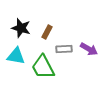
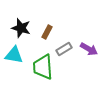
gray rectangle: rotated 28 degrees counterclockwise
cyan triangle: moved 2 px left, 1 px up
green trapezoid: rotated 24 degrees clockwise
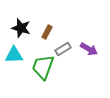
gray rectangle: moved 1 px left
cyan triangle: rotated 12 degrees counterclockwise
green trapezoid: rotated 24 degrees clockwise
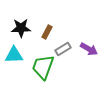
black star: rotated 18 degrees counterclockwise
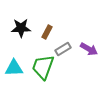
cyan triangle: moved 13 px down
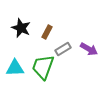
black star: rotated 24 degrees clockwise
cyan triangle: moved 1 px right
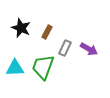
gray rectangle: moved 2 px right, 1 px up; rotated 35 degrees counterclockwise
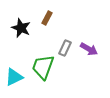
brown rectangle: moved 14 px up
cyan triangle: moved 1 px left, 9 px down; rotated 24 degrees counterclockwise
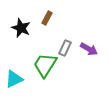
green trapezoid: moved 2 px right, 2 px up; rotated 12 degrees clockwise
cyan triangle: moved 2 px down
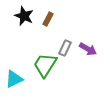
brown rectangle: moved 1 px right, 1 px down
black star: moved 3 px right, 12 px up
purple arrow: moved 1 px left
